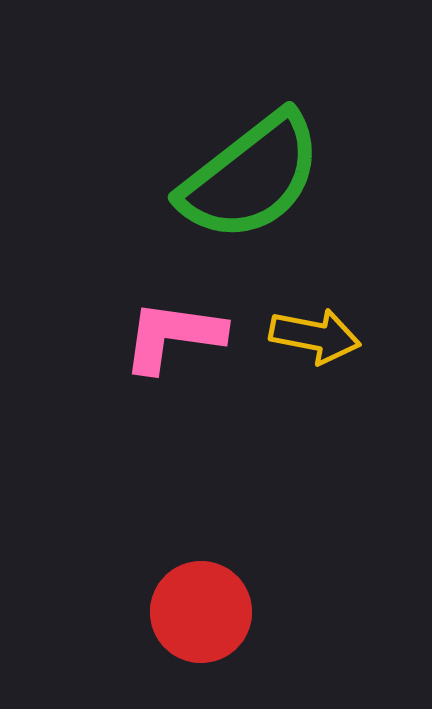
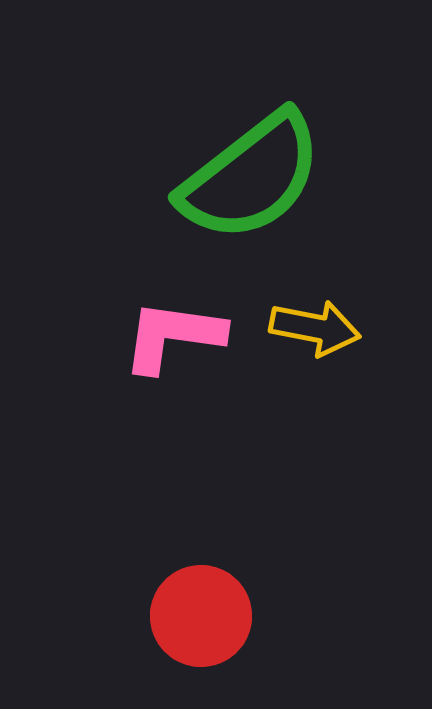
yellow arrow: moved 8 px up
red circle: moved 4 px down
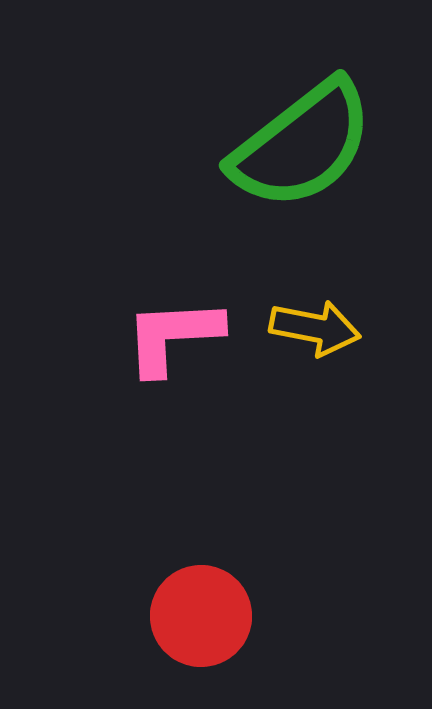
green semicircle: moved 51 px right, 32 px up
pink L-shape: rotated 11 degrees counterclockwise
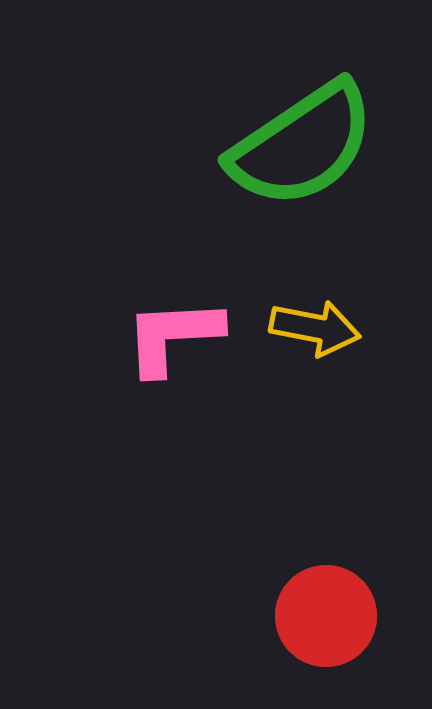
green semicircle: rotated 4 degrees clockwise
red circle: moved 125 px right
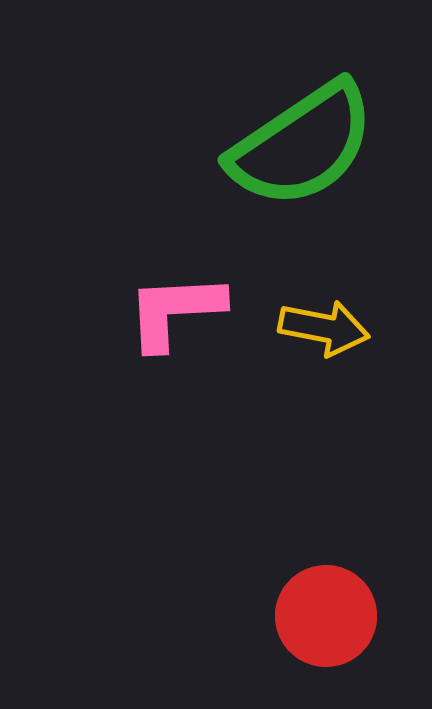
yellow arrow: moved 9 px right
pink L-shape: moved 2 px right, 25 px up
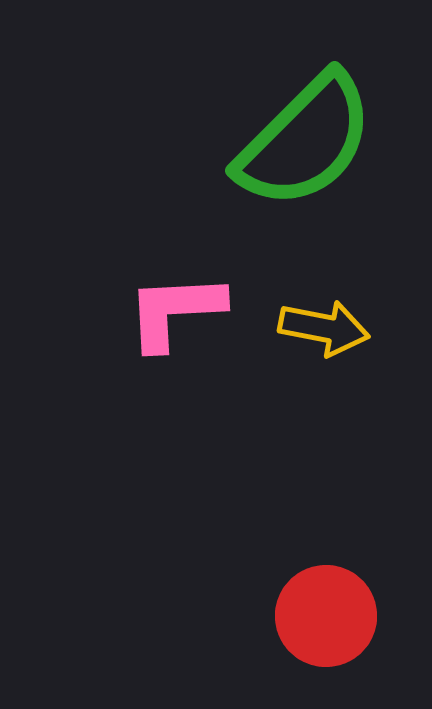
green semicircle: moved 3 px right, 4 px up; rotated 11 degrees counterclockwise
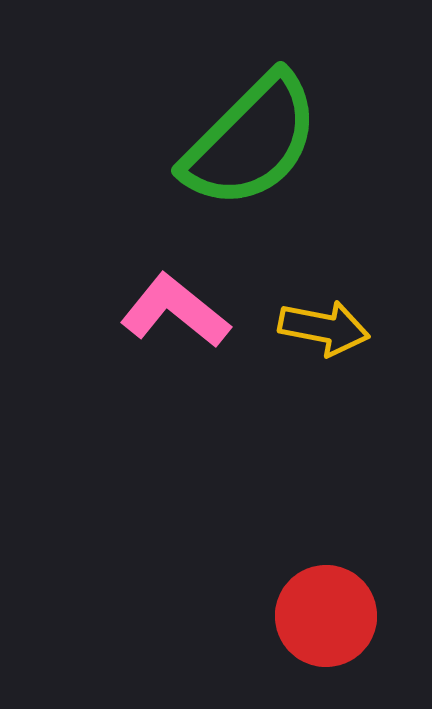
green semicircle: moved 54 px left
pink L-shape: rotated 42 degrees clockwise
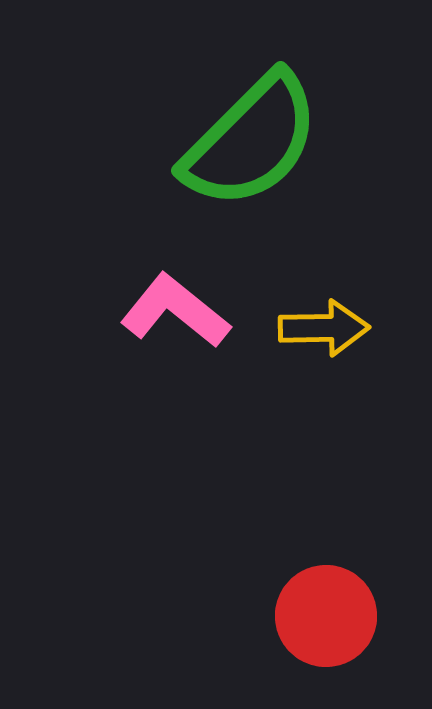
yellow arrow: rotated 12 degrees counterclockwise
